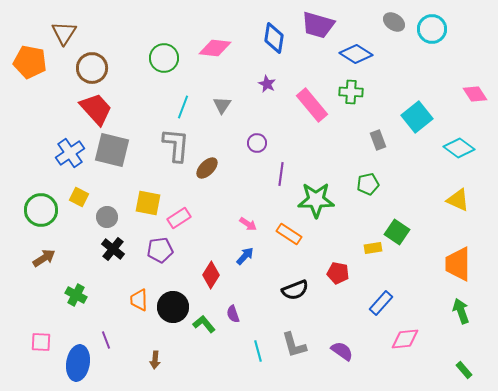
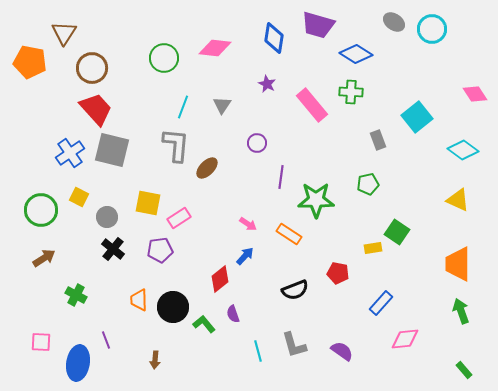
cyan diamond at (459, 148): moved 4 px right, 2 px down
purple line at (281, 174): moved 3 px down
red diamond at (211, 275): moved 9 px right, 4 px down; rotated 20 degrees clockwise
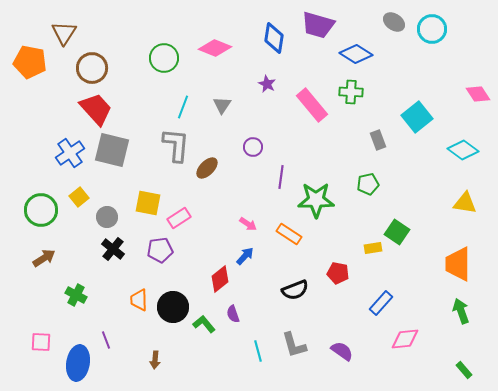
pink diamond at (215, 48): rotated 16 degrees clockwise
pink diamond at (475, 94): moved 3 px right
purple circle at (257, 143): moved 4 px left, 4 px down
yellow square at (79, 197): rotated 24 degrees clockwise
yellow triangle at (458, 200): moved 7 px right, 3 px down; rotated 15 degrees counterclockwise
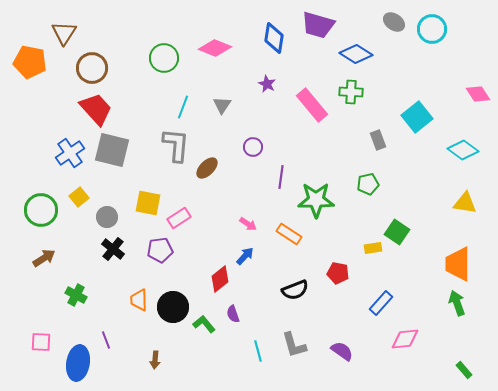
green arrow at (461, 311): moved 4 px left, 8 px up
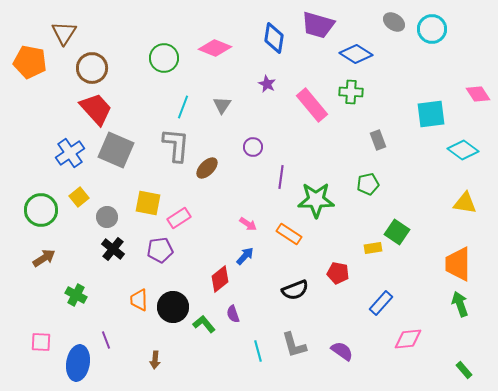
cyan square at (417, 117): moved 14 px right, 3 px up; rotated 32 degrees clockwise
gray square at (112, 150): moved 4 px right; rotated 9 degrees clockwise
green arrow at (457, 303): moved 3 px right, 1 px down
pink diamond at (405, 339): moved 3 px right
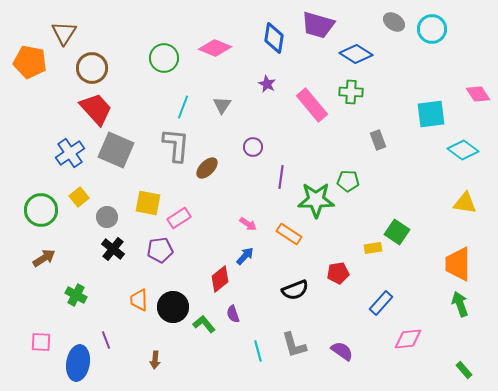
green pentagon at (368, 184): moved 20 px left, 3 px up; rotated 15 degrees clockwise
red pentagon at (338, 273): rotated 20 degrees counterclockwise
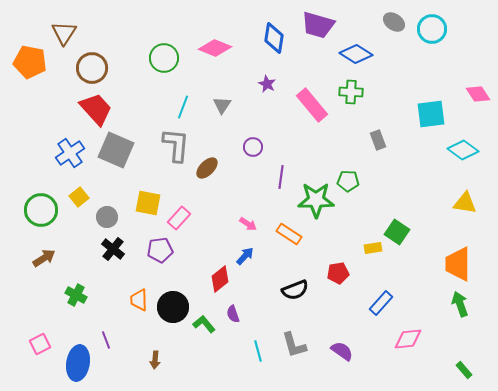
pink rectangle at (179, 218): rotated 15 degrees counterclockwise
pink square at (41, 342): moved 1 px left, 2 px down; rotated 30 degrees counterclockwise
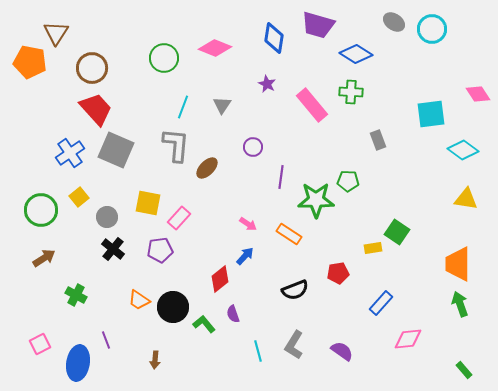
brown triangle at (64, 33): moved 8 px left
yellow triangle at (465, 203): moved 1 px right, 4 px up
orange trapezoid at (139, 300): rotated 55 degrees counterclockwise
gray L-shape at (294, 345): rotated 48 degrees clockwise
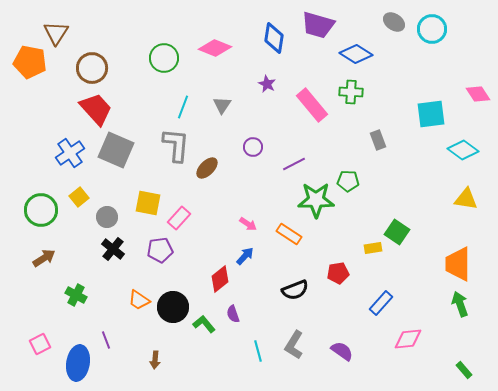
purple line at (281, 177): moved 13 px right, 13 px up; rotated 55 degrees clockwise
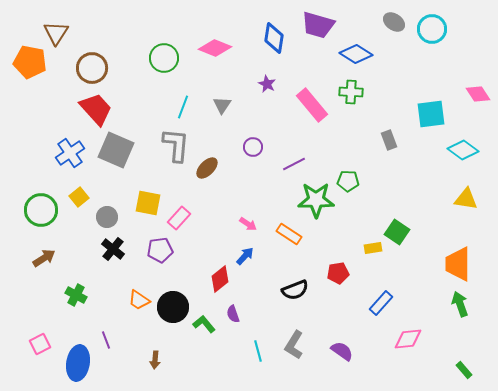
gray rectangle at (378, 140): moved 11 px right
